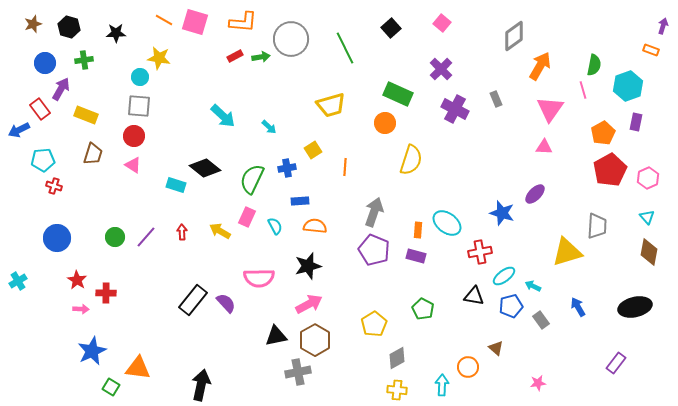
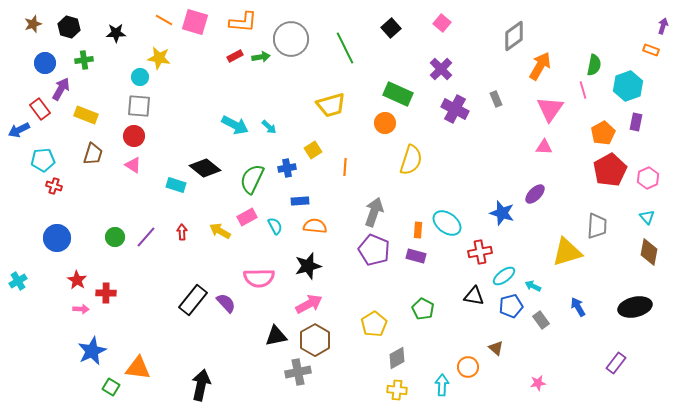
cyan arrow at (223, 116): moved 12 px right, 9 px down; rotated 16 degrees counterclockwise
pink rectangle at (247, 217): rotated 36 degrees clockwise
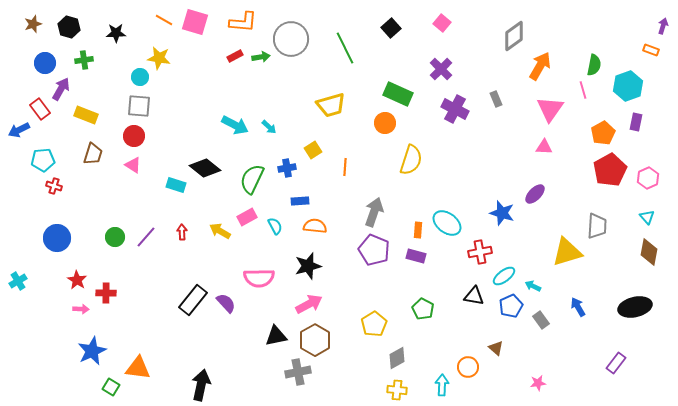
blue pentagon at (511, 306): rotated 10 degrees counterclockwise
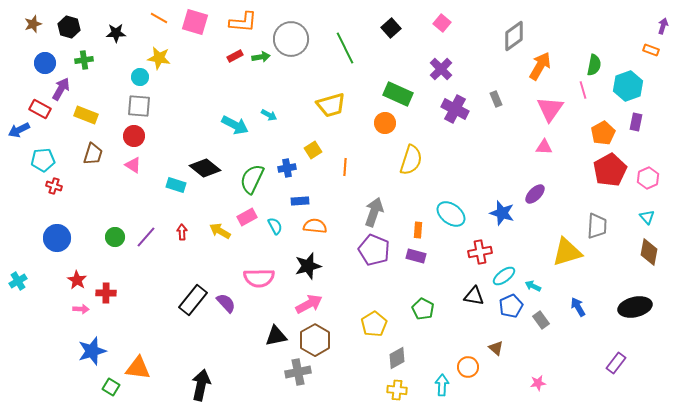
orange line at (164, 20): moved 5 px left, 2 px up
red rectangle at (40, 109): rotated 25 degrees counterclockwise
cyan arrow at (269, 127): moved 12 px up; rotated 14 degrees counterclockwise
cyan ellipse at (447, 223): moved 4 px right, 9 px up
blue star at (92, 351): rotated 8 degrees clockwise
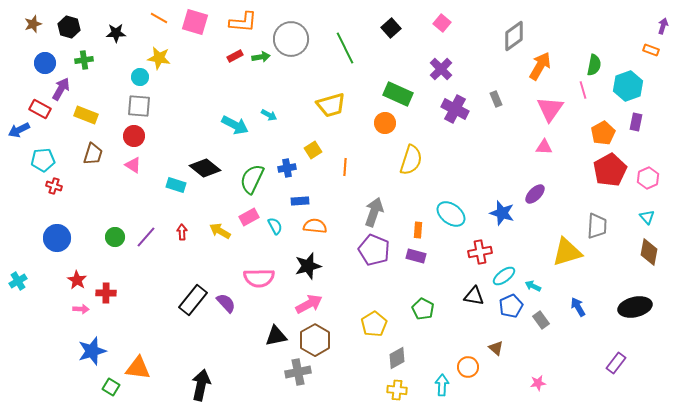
pink rectangle at (247, 217): moved 2 px right
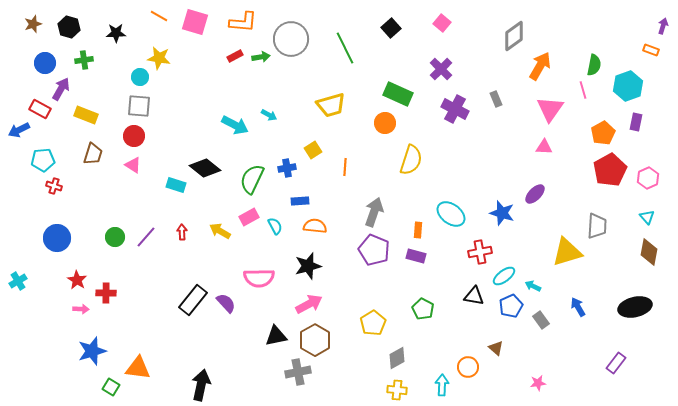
orange line at (159, 18): moved 2 px up
yellow pentagon at (374, 324): moved 1 px left, 1 px up
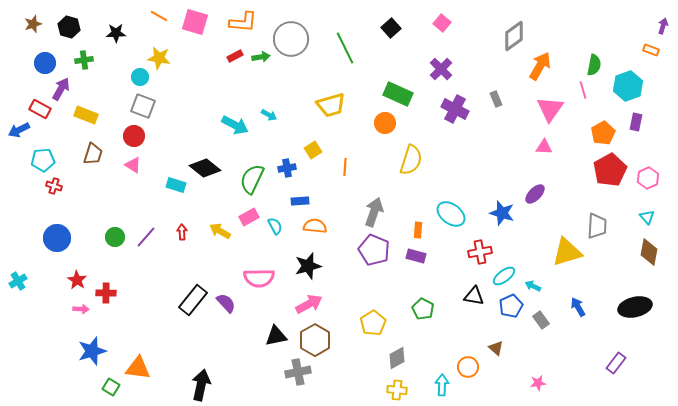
gray square at (139, 106): moved 4 px right; rotated 15 degrees clockwise
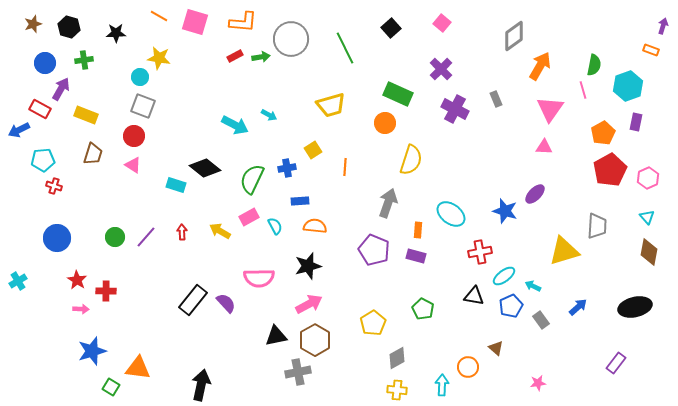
gray arrow at (374, 212): moved 14 px right, 9 px up
blue star at (502, 213): moved 3 px right, 2 px up
yellow triangle at (567, 252): moved 3 px left, 1 px up
red cross at (106, 293): moved 2 px up
blue arrow at (578, 307): rotated 78 degrees clockwise
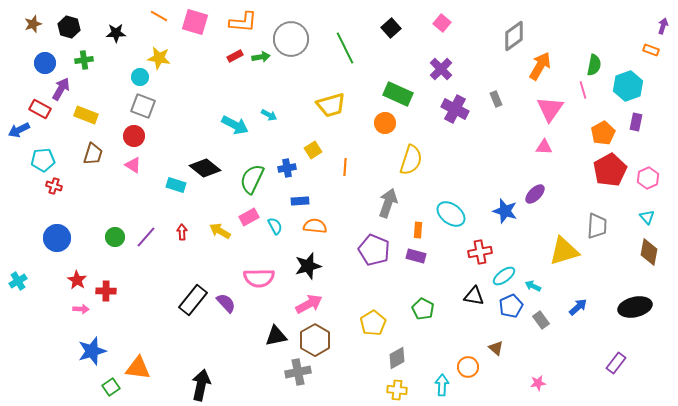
green square at (111, 387): rotated 24 degrees clockwise
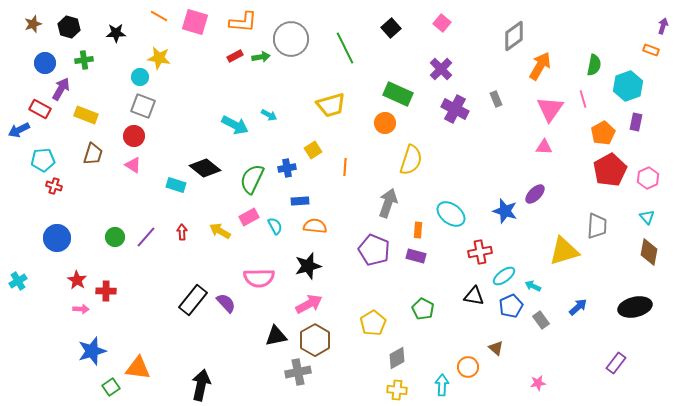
pink line at (583, 90): moved 9 px down
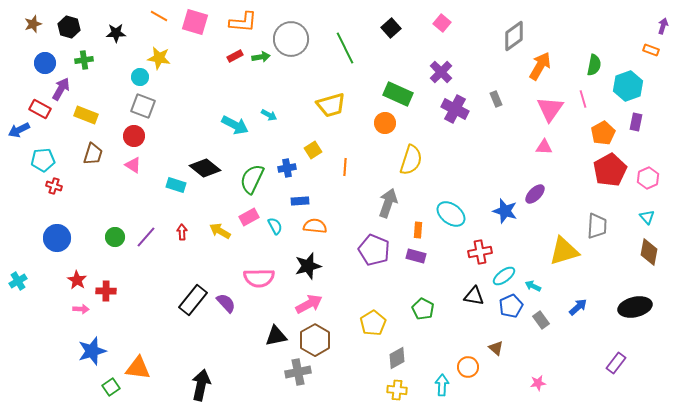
purple cross at (441, 69): moved 3 px down
